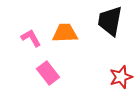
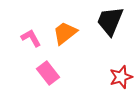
black trapezoid: rotated 12 degrees clockwise
orange trapezoid: rotated 36 degrees counterclockwise
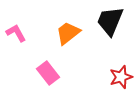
orange trapezoid: moved 3 px right
pink L-shape: moved 15 px left, 5 px up
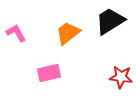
black trapezoid: rotated 36 degrees clockwise
pink rectangle: moved 1 px right; rotated 65 degrees counterclockwise
red star: rotated 25 degrees clockwise
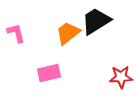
black trapezoid: moved 14 px left
pink L-shape: rotated 15 degrees clockwise
red star: rotated 10 degrees counterclockwise
